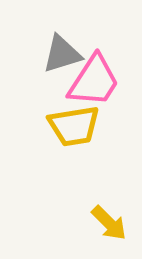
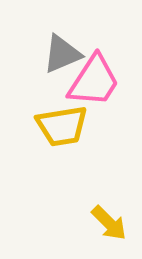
gray triangle: rotated 6 degrees counterclockwise
yellow trapezoid: moved 12 px left
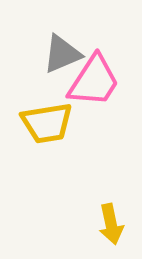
yellow trapezoid: moved 15 px left, 3 px up
yellow arrow: moved 2 px right, 1 px down; rotated 33 degrees clockwise
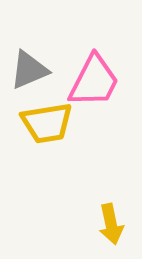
gray triangle: moved 33 px left, 16 px down
pink trapezoid: rotated 6 degrees counterclockwise
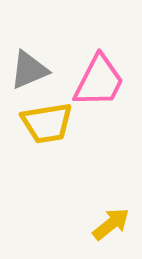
pink trapezoid: moved 5 px right
yellow arrow: rotated 117 degrees counterclockwise
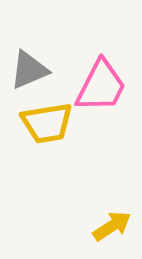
pink trapezoid: moved 2 px right, 5 px down
yellow arrow: moved 1 px right, 2 px down; rotated 6 degrees clockwise
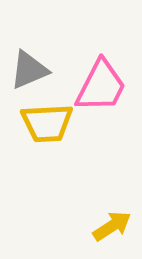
yellow trapezoid: rotated 6 degrees clockwise
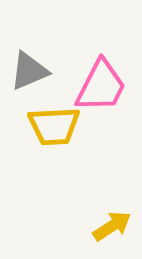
gray triangle: moved 1 px down
yellow trapezoid: moved 7 px right, 3 px down
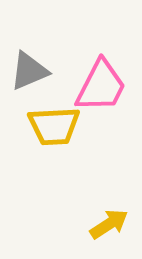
yellow arrow: moved 3 px left, 2 px up
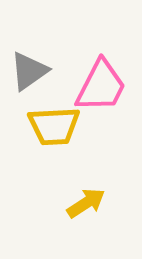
gray triangle: rotated 12 degrees counterclockwise
yellow arrow: moved 23 px left, 21 px up
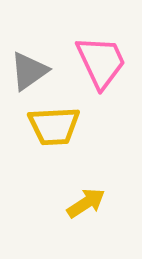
pink trapezoid: moved 24 px up; rotated 52 degrees counterclockwise
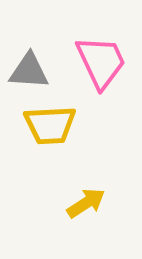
gray triangle: rotated 39 degrees clockwise
yellow trapezoid: moved 4 px left, 1 px up
